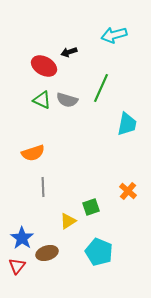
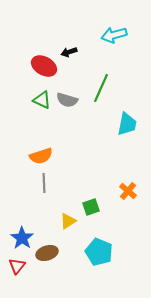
orange semicircle: moved 8 px right, 3 px down
gray line: moved 1 px right, 4 px up
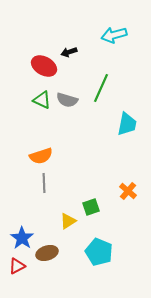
red triangle: rotated 24 degrees clockwise
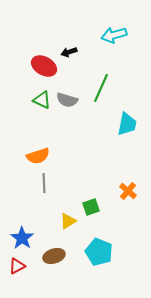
orange semicircle: moved 3 px left
brown ellipse: moved 7 px right, 3 px down
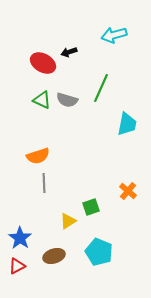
red ellipse: moved 1 px left, 3 px up
blue star: moved 2 px left
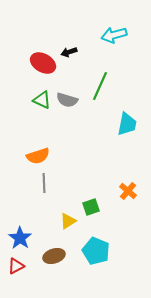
green line: moved 1 px left, 2 px up
cyan pentagon: moved 3 px left, 1 px up
red triangle: moved 1 px left
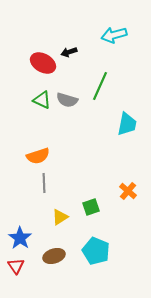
yellow triangle: moved 8 px left, 4 px up
red triangle: rotated 36 degrees counterclockwise
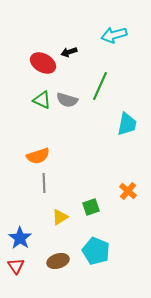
brown ellipse: moved 4 px right, 5 px down
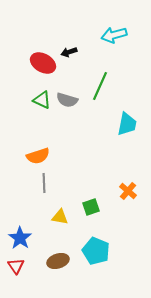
yellow triangle: rotated 42 degrees clockwise
